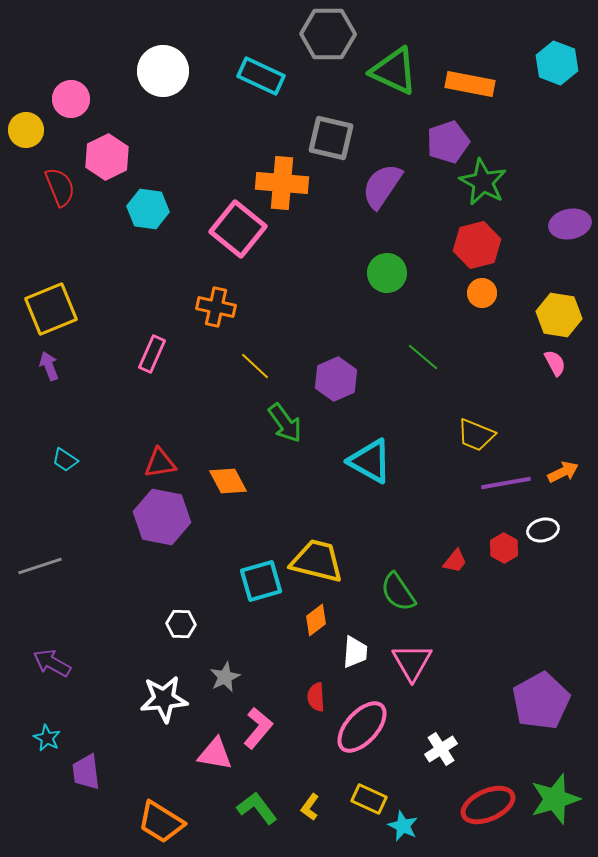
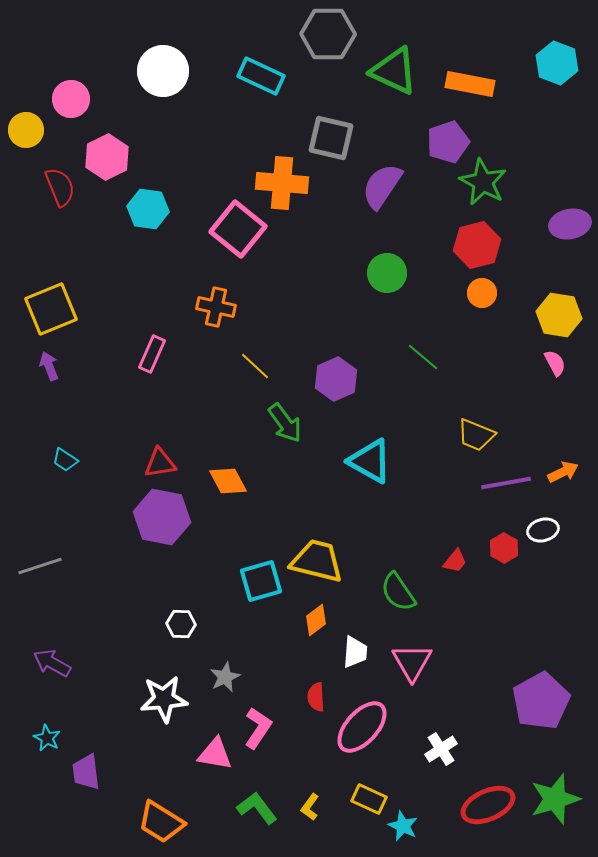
pink L-shape at (258, 728): rotated 6 degrees counterclockwise
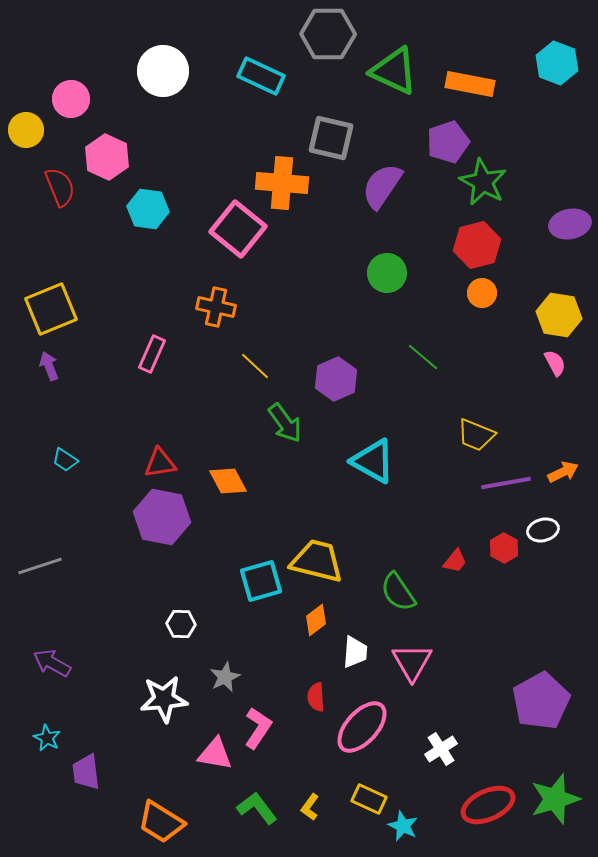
pink hexagon at (107, 157): rotated 9 degrees counterclockwise
cyan triangle at (370, 461): moved 3 px right
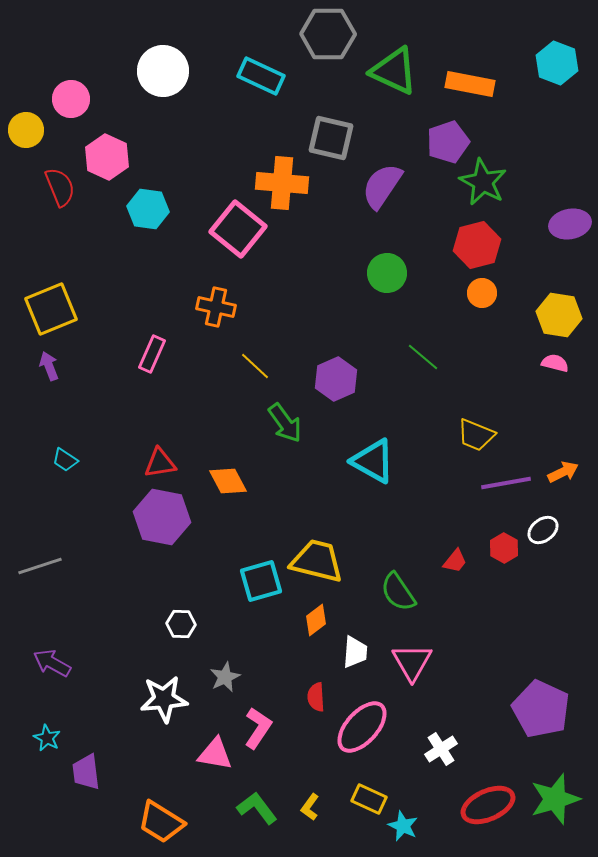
pink semicircle at (555, 363): rotated 48 degrees counterclockwise
white ellipse at (543, 530): rotated 24 degrees counterclockwise
purple pentagon at (541, 701): moved 8 px down; rotated 18 degrees counterclockwise
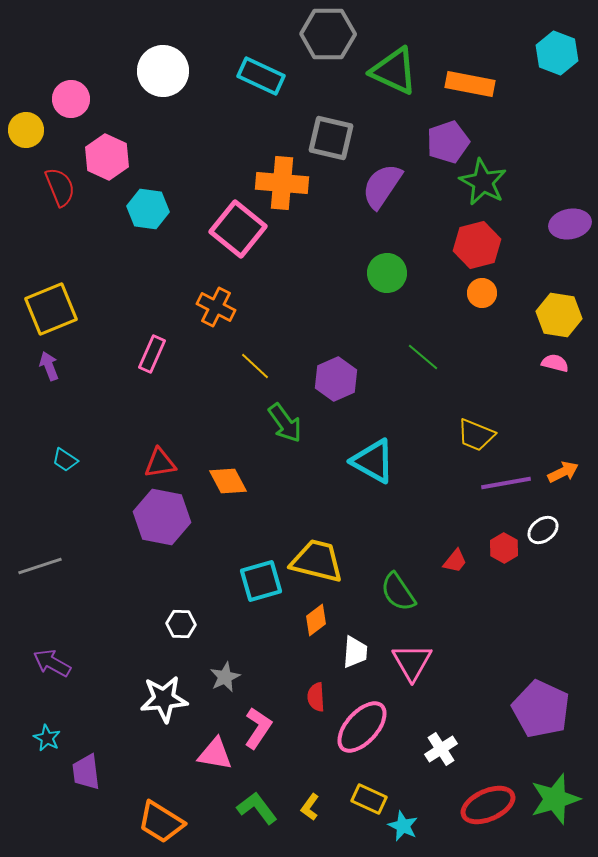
cyan hexagon at (557, 63): moved 10 px up
orange cross at (216, 307): rotated 15 degrees clockwise
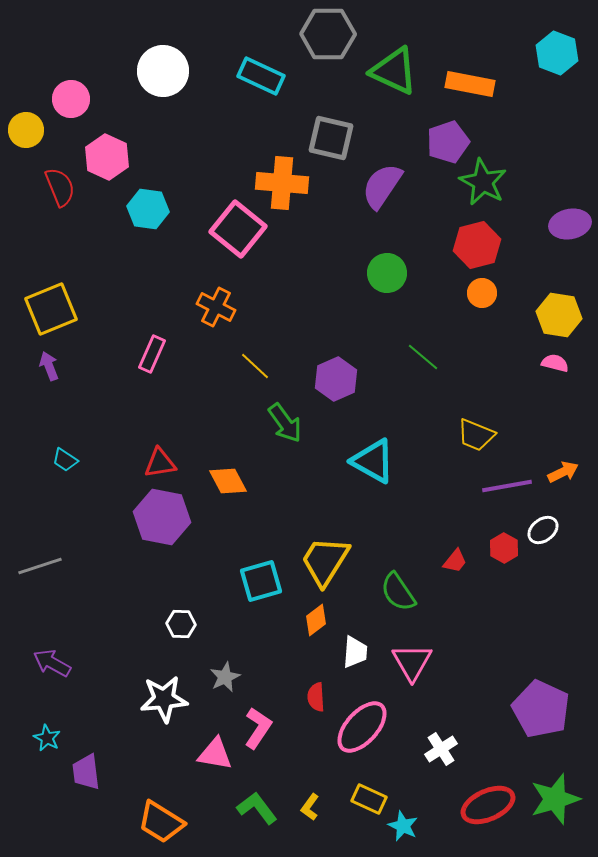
purple line at (506, 483): moved 1 px right, 3 px down
yellow trapezoid at (317, 561): moved 8 px right; rotated 72 degrees counterclockwise
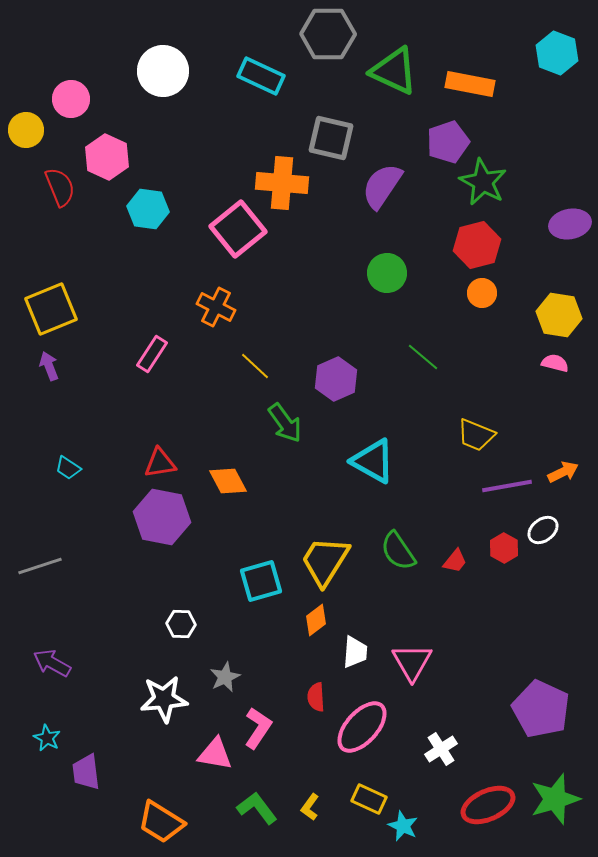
pink square at (238, 229): rotated 12 degrees clockwise
pink rectangle at (152, 354): rotated 9 degrees clockwise
cyan trapezoid at (65, 460): moved 3 px right, 8 px down
green semicircle at (398, 592): moved 41 px up
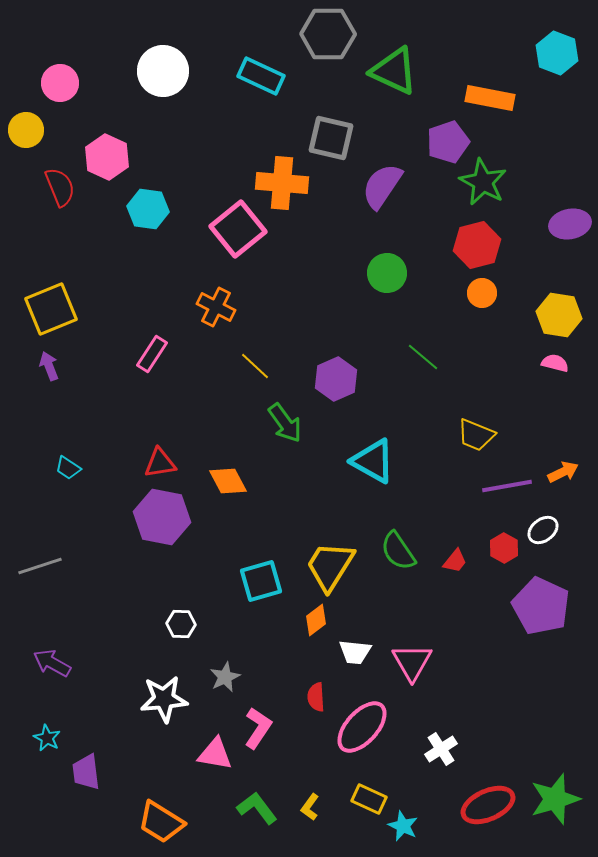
orange rectangle at (470, 84): moved 20 px right, 14 px down
pink circle at (71, 99): moved 11 px left, 16 px up
yellow trapezoid at (325, 561): moved 5 px right, 5 px down
white trapezoid at (355, 652): rotated 92 degrees clockwise
purple pentagon at (541, 709): moved 103 px up
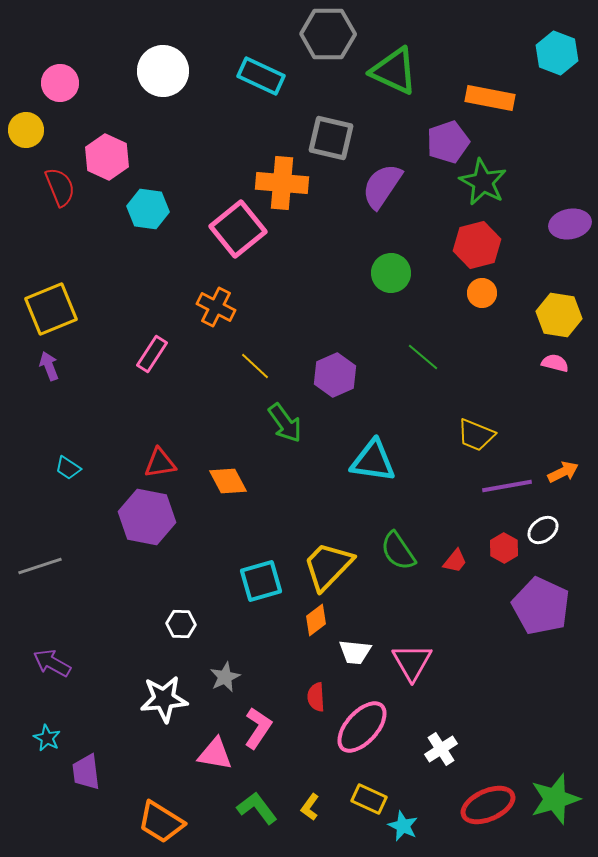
green circle at (387, 273): moved 4 px right
purple hexagon at (336, 379): moved 1 px left, 4 px up
cyan triangle at (373, 461): rotated 21 degrees counterclockwise
purple hexagon at (162, 517): moved 15 px left
yellow trapezoid at (330, 566): moved 2 px left; rotated 12 degrees clockwise
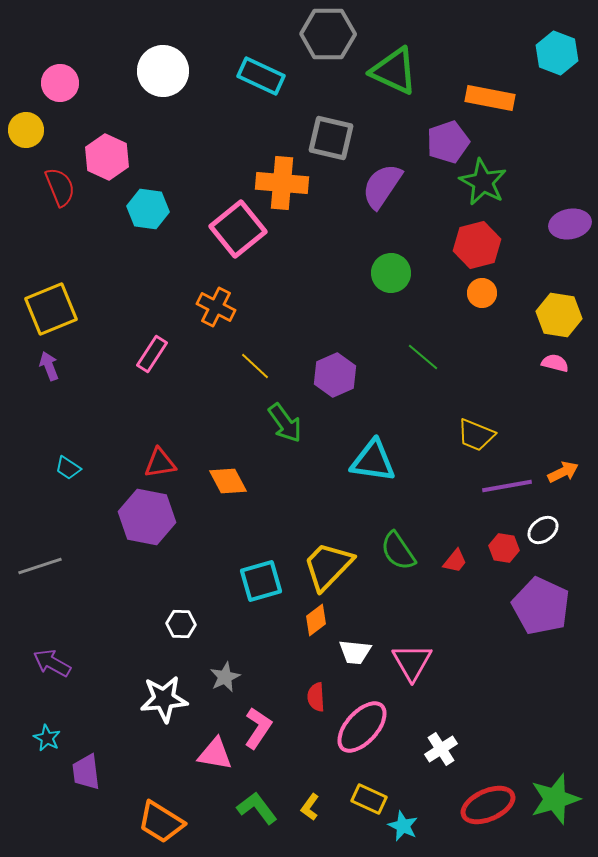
red hexagon at (504, 548): rotated 20 degrees counterclockwise
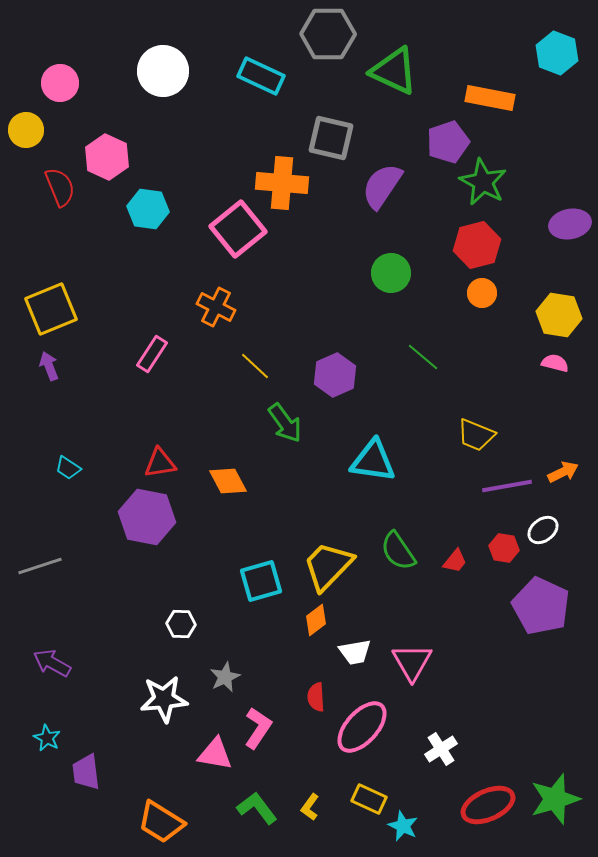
white trapezoid at (355, 652): rotated 16 degrees counterclockwise
